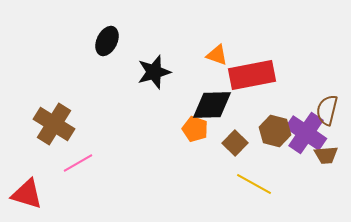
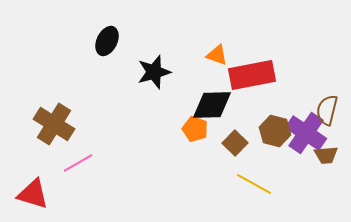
red triangle: moved 6 px right
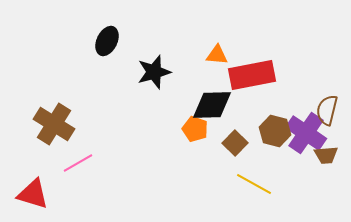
orange triangle: rotated 15 degrees counterclockwise
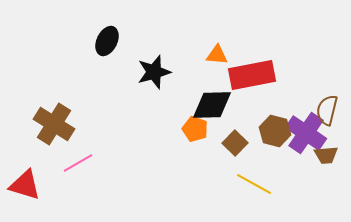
red triangle: moved 8 px left, 9 px up
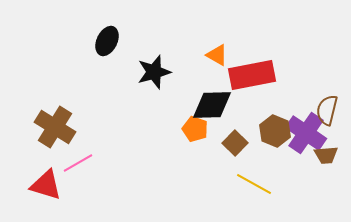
orange triangle: rotated 25 degrees clockwise
brown cross: moved 1 px right, 3 px down
brown hexagon: rotated 8 degrees clockwise
red triangle: moved 21 px right
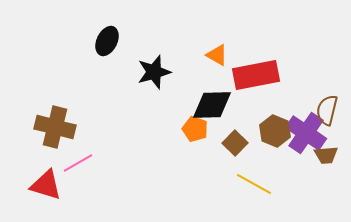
red rectangle: moved 4 px right
brown cross: rotated 18 degrees counterclockwise
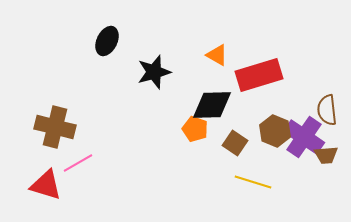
red rectangle: moved 3 px right; rotated 6 degrees counterclockwise
brown semicircle: rotated 20 degrees counterclockwise
purple cross: moved 2 px left, 4 px down
brown square: rotated 10 degrees counterclockwise
yellow line: moved 1 px left, 2 px up; rotated 12 degrees counterclockwise
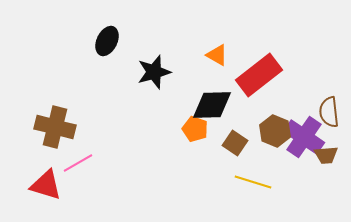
red rectangle: rotated 21 degrees counterclockwise
brown semicircle: moved 2 px right, 2 px down
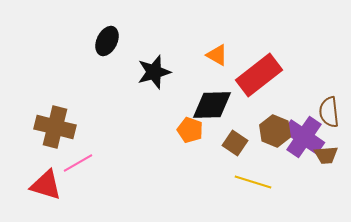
orange pentagon: moved 5 px left, 1 px down
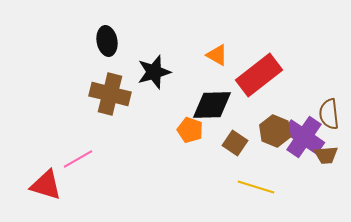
black ellipse: rotated 36 degrees counterclockwise
brown semicircle: moved 2 px down
brown cross: moved 55 px right, 33 px up
pink line: moved 4 px up
yellow line: moved 3 px right, 5 px down
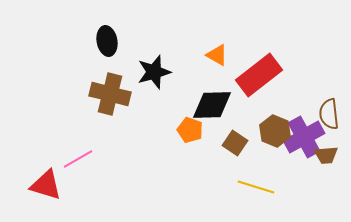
purple cross: rotated 27 degrees clockwise
